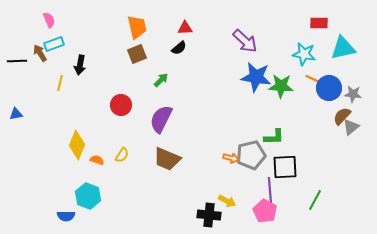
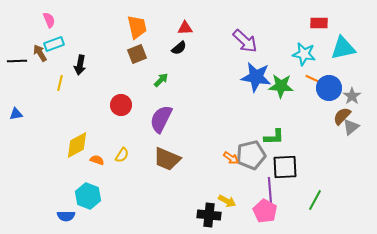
gray star: moved 1 px left, 2 px down; rotated 30 degrees clockwise
yellow diamond: rotated 40 degrees clockwise
orange arrow: rotated 21 degrees clockwise
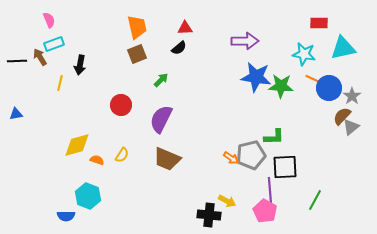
purple arrow: rotated 44 degrees counterclockwise
brown arrow: moved 4 px down
yellow diamond: rotated 12 degrees clockwise
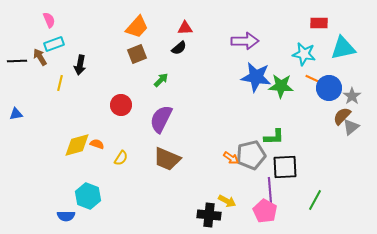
orange trapezoid: rotated 55 degrees clockwise
yellow semicircle: moved 1 px left, 3 px down
orange semicircle: moved 16 px up
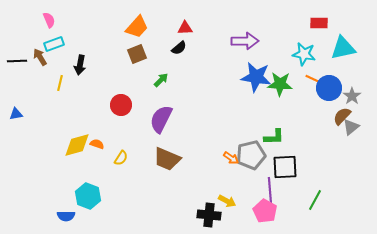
green star: moved 1 px left, 2 px up
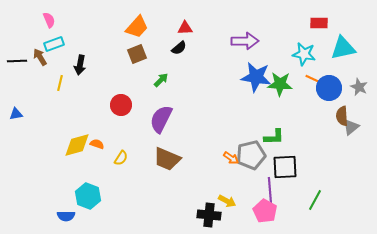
gray star: moved 7 px right, 9 px up; rotated 12 degrees counterclockwise
brown semicircle: rotated 48 degrees counterclockwise
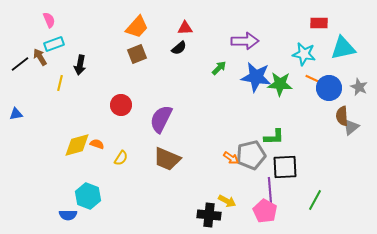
black line: moved 3 px right, 3 px down; rotated 36 degrees counterclockwise
green arrow: moved 58 px right, 12 px up
blue semicircle: moved 2 px right, 1 px up
